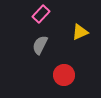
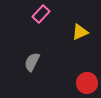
gray semicircle: moved 8 px left, 17 px down
red circle: moved 23 px right, 8 px down
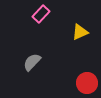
gray semicircle: rotated 18 degrees clockwise
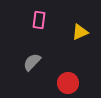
pink rectangle: moved 2 px left, 6 px down; rotated 36 degrees counterclockwise
red circle: moved 19 px left
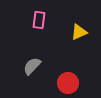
yellow triangle: moved 1 px left
gray semicircle: moved 4 px down
